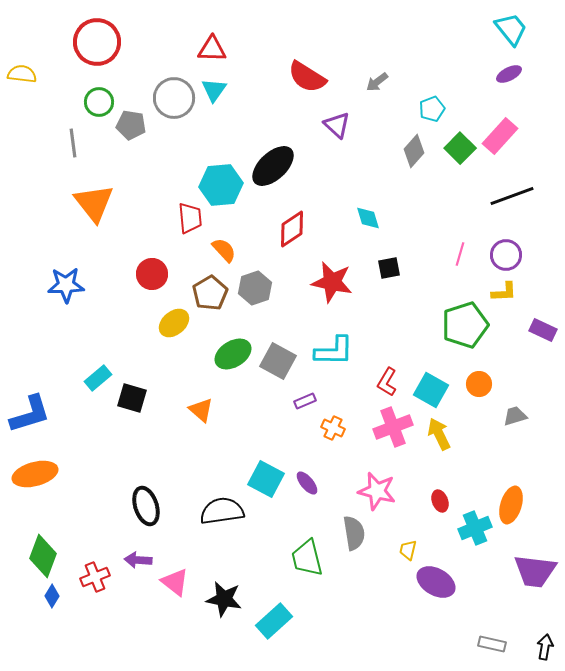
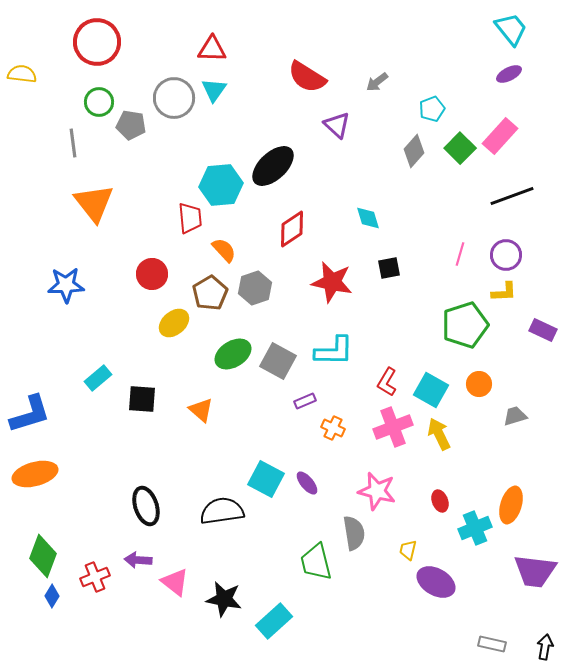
black square at (132, 398): moved 10 px right, 1 px down; rotated 12 degrees counterclockwise
green trapezoid at (307, 558): moved 9 px right, 4 px down
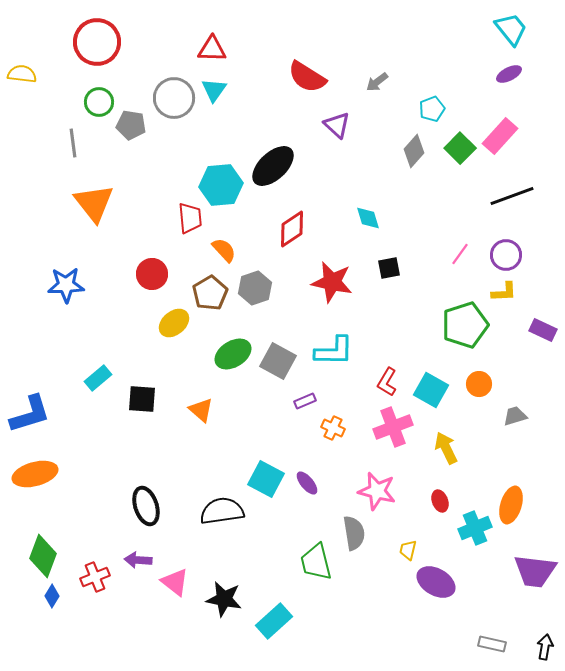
pink line at (460, 254): rotated 20 degrees clockwise
yellow arrow at (439, 434): moved 7 px right, 14 px down
